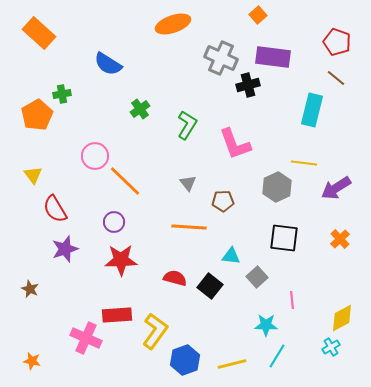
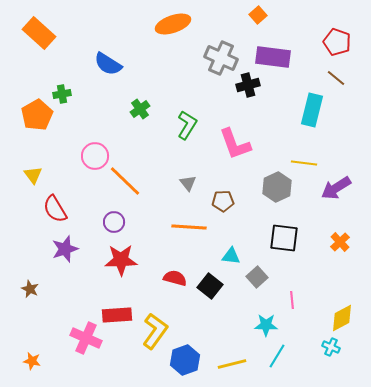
orange cross at (340, 239): moved 3 px down
cyan cross at (331, 347): rotated 36 degrees counterclockwise
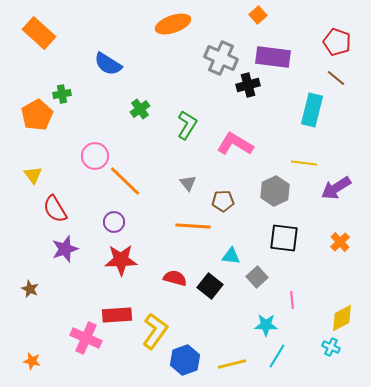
pink L-shape at (235, 144): rotated 141 degrees clockwise
gray hexagon at (277, 187): moved 2 px left, 4 px down
orange line at (189, 227): moved 4 px right, 1 px up
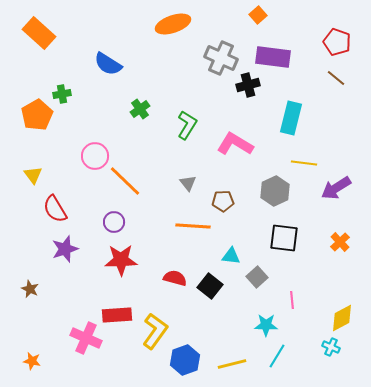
cyan rectangle at (312, 110): moved 21 px left, 8 px down
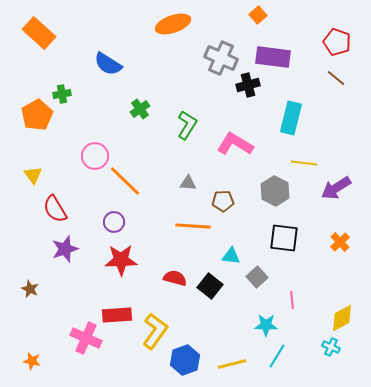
gray triangle at (188, 183): rotated 48 degrees counterclockwise
gray hexagon at (275, 191): rotated 8 degrees counterclockwise
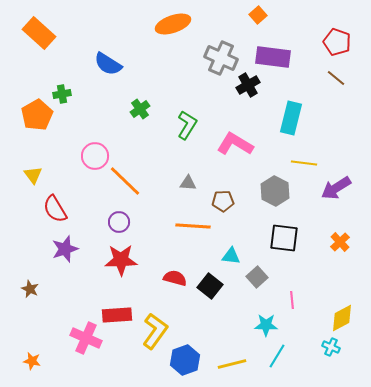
black cross at (248, 85): rotated 15 degrees counterclockwise
purple circle at (114, 222): moved 5 px right
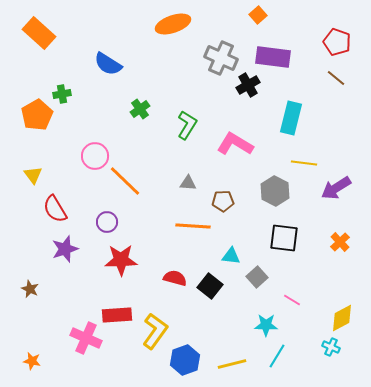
purple circle at (119, 222): moved 12 px left
pink line at (292, 300): rotated 54 degrees counterclockwise
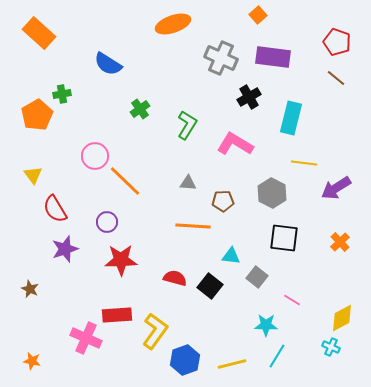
black cross at (248, 85): moved 1 px right, 12 px down
gray hexagon at (275, 191): moved 3 px left, 2 px down
gray square at (257, 277): rotated 10 degrees counterclockwise
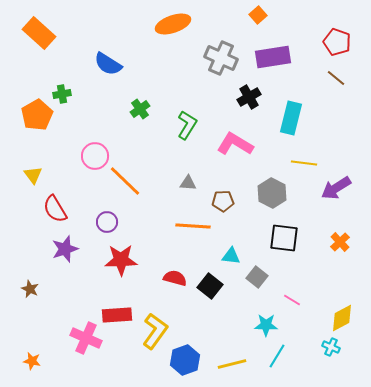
purple rectangle at (273, 57): rotated 16 degrees counterclockwise
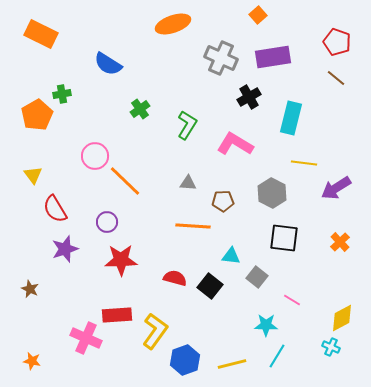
orange rectangle at (39, 33): moved 2 px right, 1 px down; rotated 16 degrees counterclockwise
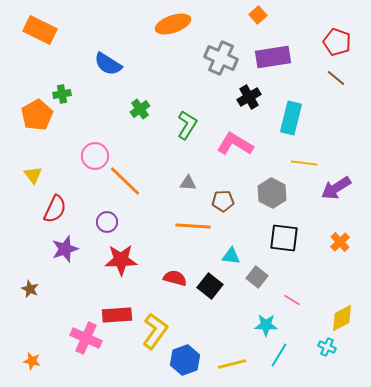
orange rectangle at (41, 34): moved 1 px left, 4 px up
red semicircle at (55, 209): rotated 124 degrees counterclockwise
cyan cross at (331, 347): moved 4 px left
cyan line at (277, 356): moved 2 px right, 1 px up
